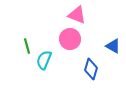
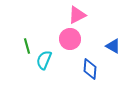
pink triangle: rotated 48 degrees counterclockwise
blue diamond: moved 1 px left; rotated 10 degrees counterclockwise
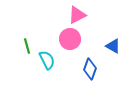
cyan semicircle: moved 3 px right; rotated 132 degrees clockwise
blue diamond: rotated 15 degrees clockwise
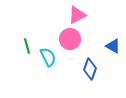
cyan semicircle: moved 1 px right, 3 px up
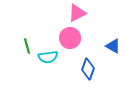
pink triangle: moved 2 px up
pink circle: moved 1 px up
cyan semicircle: rotated 108 degrees clockwise
blue diamond: moved 2 px left
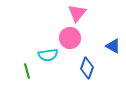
pink triangle: rotated 24 degrees counterclockwise
green line: moved 25 px down
cyan semicircle: moved 2 px up
blue diamond: moved 1 px left, 1 px up
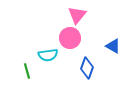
pink triangle: moved 2 px down
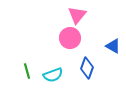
cyan semicircle: moved 5 px right, 20 px down; rotated 12 degrees counterclockwise
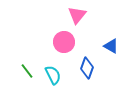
pink circle: moved 6 px left, 4 px down
blue triangle: moved 2 px left
green line: rotated 21 degrees counterclockwise
cyan semicircle: rotated 96 degrees counterclockwise
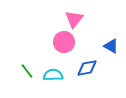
pink triangle: moved 3 px left, 4 px down
blue diamond: rotated 60 degrees clockwise
cyan semicircle: rotated 66 degrees counterclockwise
